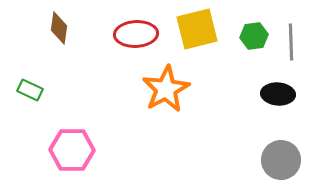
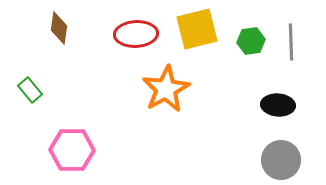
green hexagon: moved 3 px left, 5 px down
green rectangle: rotated 25 degrees clockwise
black ellipse: moved 11 px down
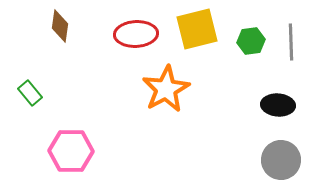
brown diamond: moved 1 px right, 2 px up
green rectangle: moved 3 px down
pink hexagon: moved 1 px left, 1 px down
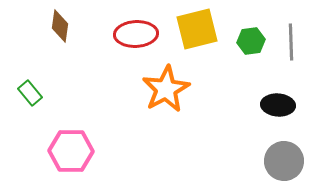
gray circle: moved 3 px right, 1 px down
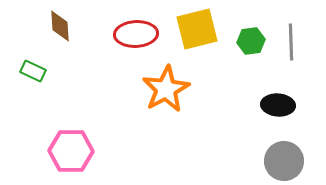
brown diamond: rotated 12 degrees counterclockwise
green rectangle: moved 3 px right, 22 px up; rotated 25 degrees counterclockwise
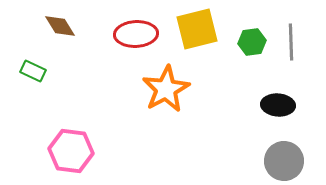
brown diamond: rotated 28 degrees counterclockwise
green hexagon: moved 1 px right, 1 px down
pink hexagon: rotated 6 degrees clockwise
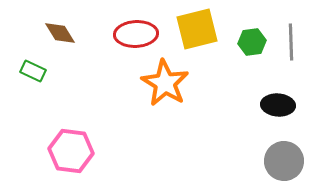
brown diamond: moved 7 px down
orange star: moved 1 px left, 6 px up; rotated 12 degrees counterclockwise
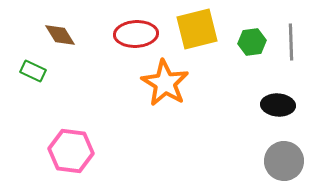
brown diamond: moved 2 px down
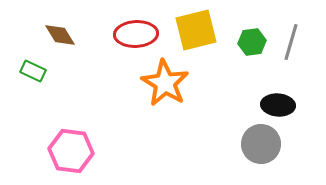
yellow square: moved 1 px left, 1 px down
gray line: rotated 18 degrees clockwise
gray circle: moved 23 px left, 17 px up
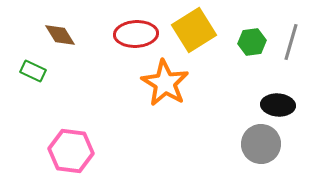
yellow square: moved 2 px left; rotated 18 degrees counterclockwise
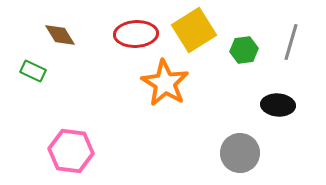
green hexagon: moved 8 px left, 8 px down
gray circle: moved 21 px left, 9 px down
